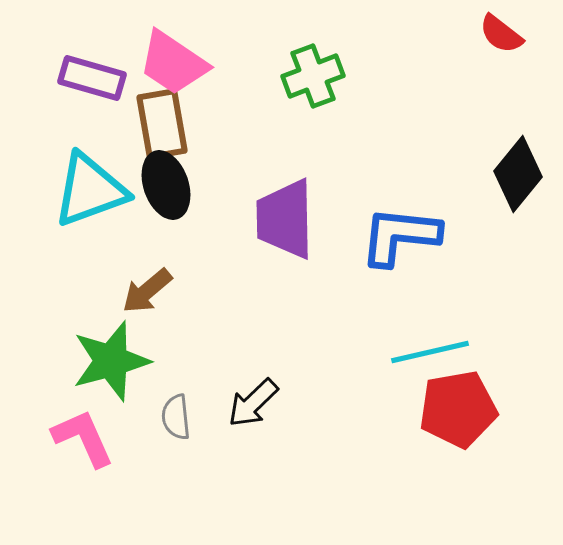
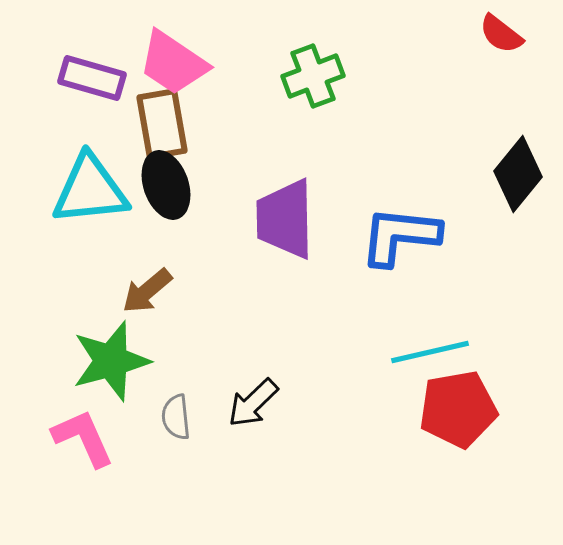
cyan triangle: rotated 14 degrees clockwise
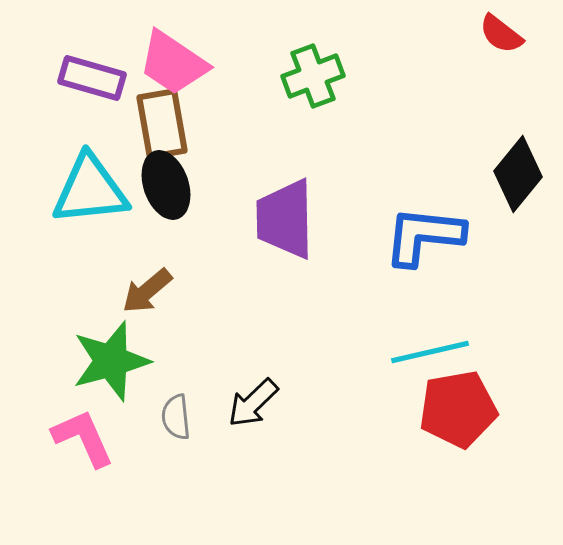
blue L-shape: moved 24 px right
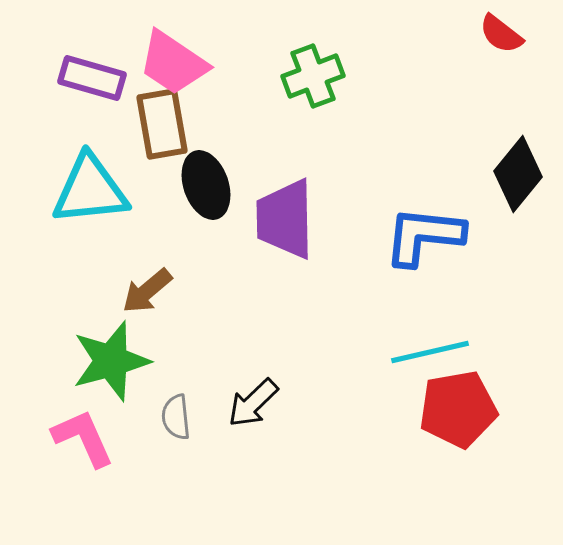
black ellipse: moved 40 px right
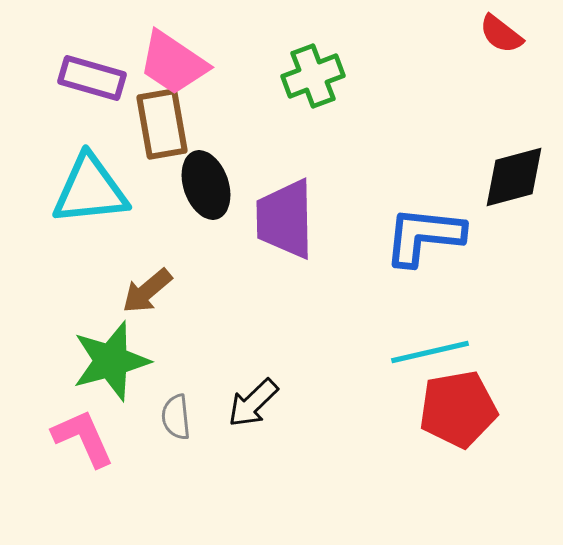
black diamond: moved 4 px left, 3 px down; rotated 36 degrees clockwise
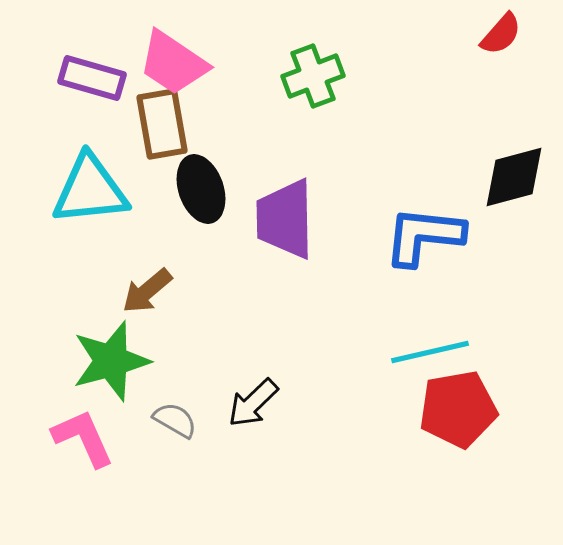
red semicircle: rotated 87 degrees counterclockwise
black ellipse: moved 5 px left, 4 px down
gray semicircle: moved 1 px left, 3 px down; rotated 126 degrees clockwise
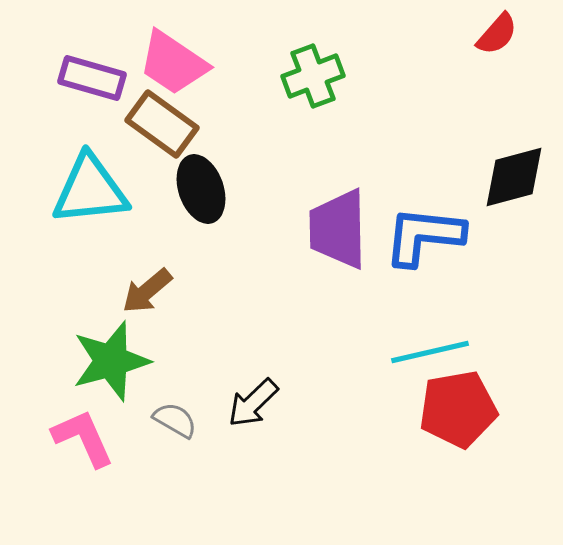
red semicircle: moved 4 px left
brown rectangle: rotated 44 degrees counterclockwise
purple trapezoid: moved 53 px right, 10 px down
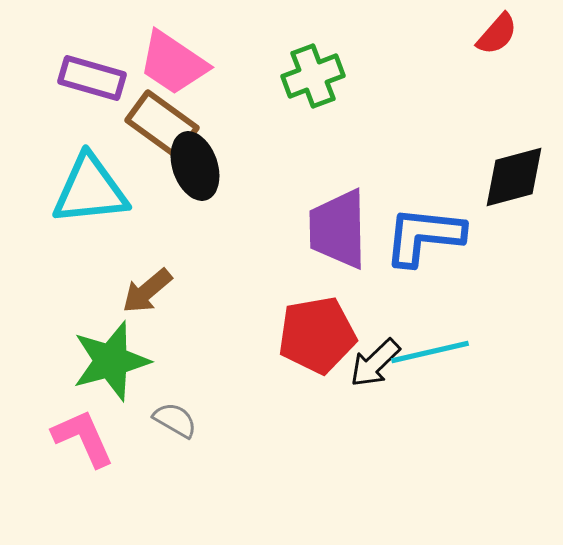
black ellipse: moved 6 px left, 23 px up
black arrow: moved 122 px right, 40 px up
red pentagon: moved 141 px left, 74 px up
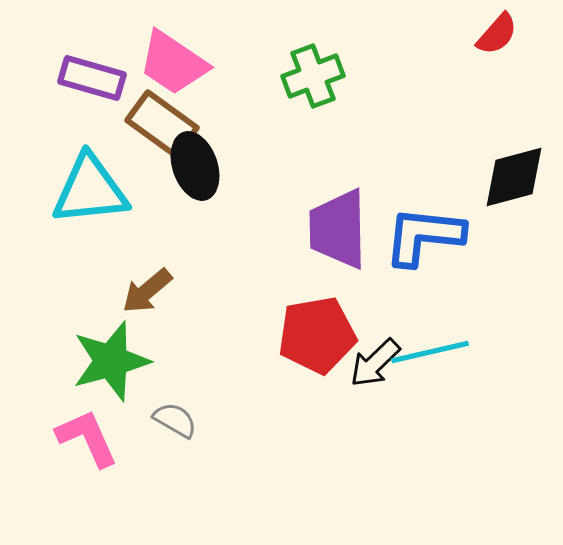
pink L-shape: moved 4 px right
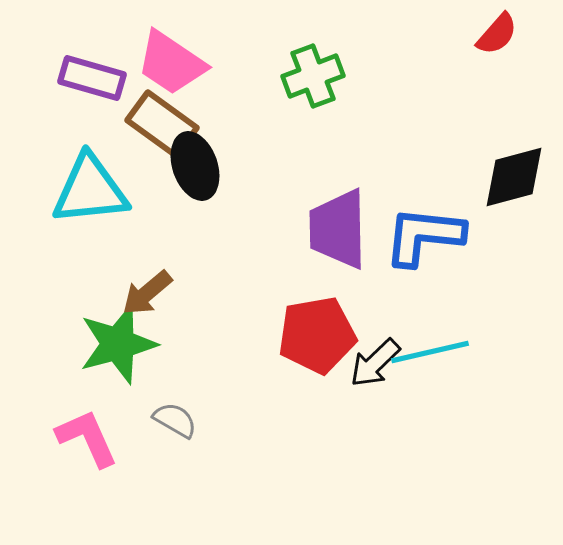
pink trapezoid: moved 2 px left
brown arrow: moved 2 px down
green star: moved 7 px right, 17 px up
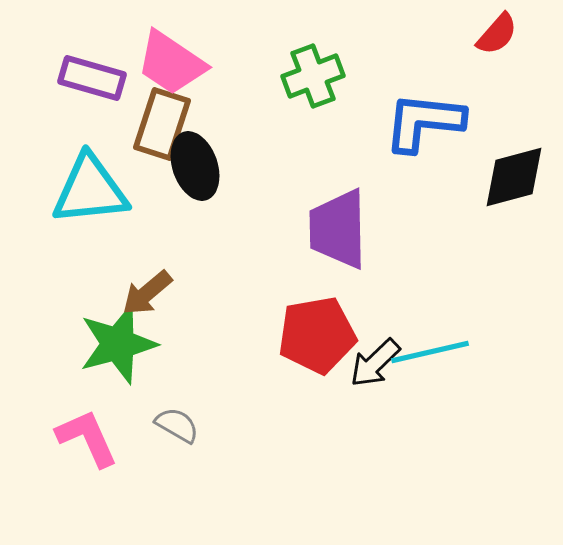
brown rectangle: rotated 72 degrees clockwise
blue L-shape: moved 114 px up
gray semicircle: moved 2 px right, 5 px down
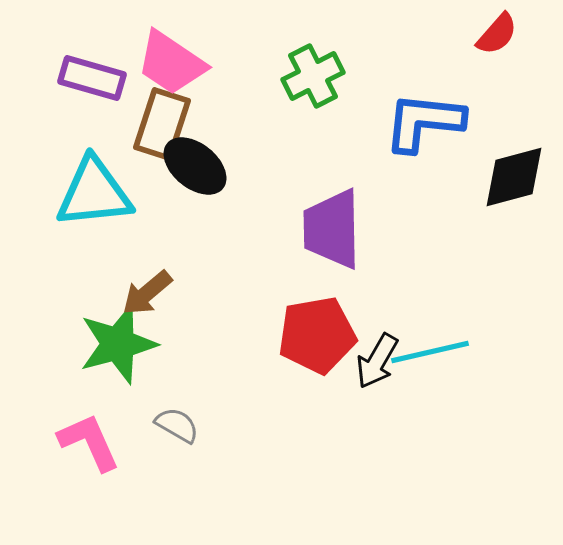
green cross: rotated 6 degrees counterclockwise
black ellipse: rotated 32 degrees counterclockwise
cyan triangle: moved 4 px right, 3 px down
purple trapezoid: moved 6 px left
black arrow: moved 2 px right, 2 px up; rotated 16 degrees counterclockwise
pink L-shape: moved 2 px right, 4 px down
